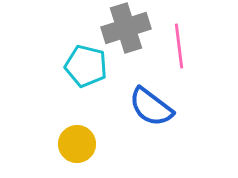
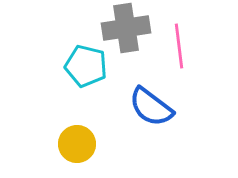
gray cross: rotated 9 degrees clockwise
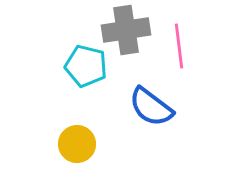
gray cross: moved 2 px down
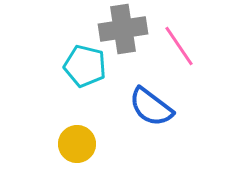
gray cross: moved 3 px left, 1 px up
pink line: rotated 27 degrees counterclockwise
cyan pentagon: moved 1 px left
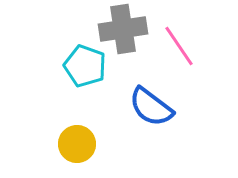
cyan pentagon: rotated 6 degrees clockwise
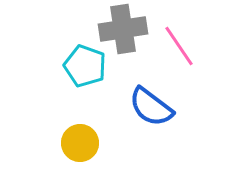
yellow circle: moved 3 px right, 1 px up
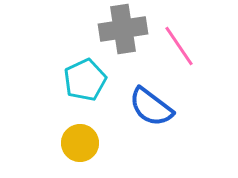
cyan pentagon: moved 14 px down; rotated 27 degrees clockwise
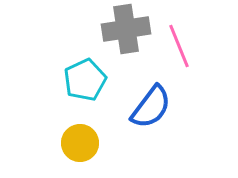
gray cross: moved 3 px right
pink line: rotated 12 degrees clockwise
blue semicircle: rotated 90 degrees counterclockwise
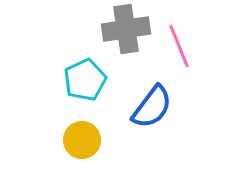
blue semicircle: moved 1 px right
yellow circle: moved 2 px right, 3 px up
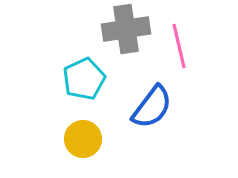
pink line: rotated 9 degrees clockwise
cyan pentagon: moved 1 px left, 1 px up
yellow circle: moved 1 px right, 1 px up
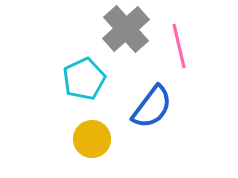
gray cross: rotated 33 degrees counterclockwise
yellow circle: moved 9 px right
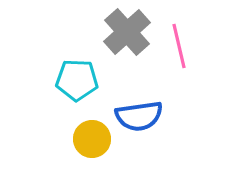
gray cross: moved 1 px right, 3 px down
cyan pentagon: moved 7 px left, 1 px down; rotated 27 degrees clockwise
blue semicircle: moved 13 px left, 9 px down; rotated 45 degrees clockwise
